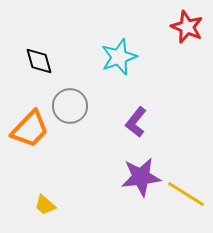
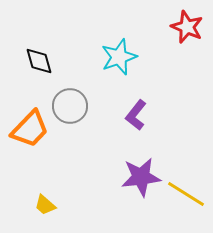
purple L-shape: moved 7 px up
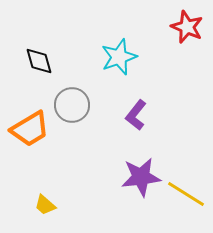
gray circle: moved 2 px right, 1 px up
orange trapezoid: rotated 15 degrees clockwise
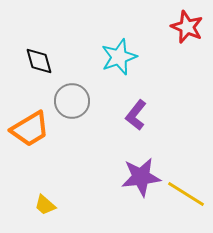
gray circle: moved 4 px up
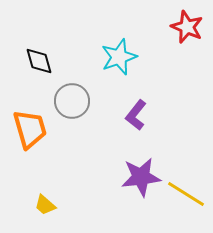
orange trapezoid: rotated 75 degrees counterclockwise
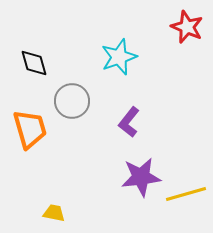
black diamond: moved 5 px left, 2 px down
purple L-shape: moved 7 px left, 7 px down
yellow line: rotated 48 degrees counterclockwise
yellow trapezoid: moved 9 px right, 8 px down; rotated 150 degrees clockwise
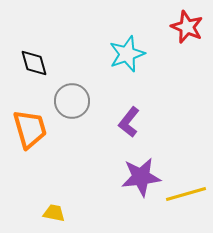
cyan star: moved 8 px right, 3 px up
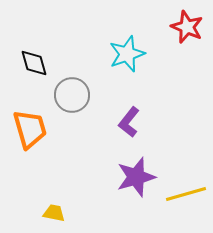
gray circle: moved 6 px up
purple star: moved 5 px left; rotated 9 degrees counterclockwise
